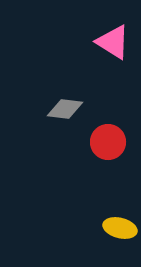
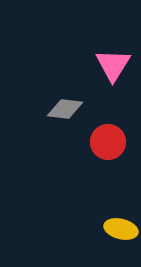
pink triangle: moved 23 px down; rotated 30 degrees clockwise
yellow ellipse: moved 1 px right, 1 px down
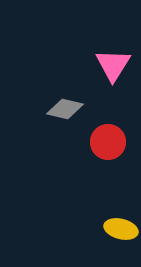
gray diamond: rotated 6 degrees clockwise
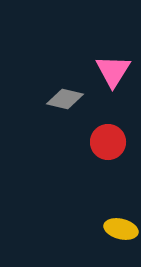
pink triangle: moved 6 px down
gray diamond: moved 10 px up
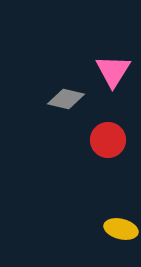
gray diamond: moved 1 px right
red circle: moved 2 px up
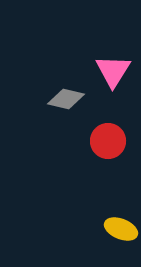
red circle: moved 1 px down
yellow ellipse: rotated 8 degrees clockwise
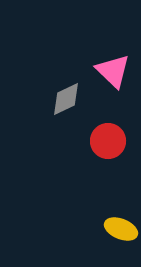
pink triangle: rotated 18 degrees counterclockwise
gray diamond: rotated 39 degrees counterclockwise
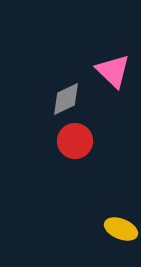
red circle: moved 33 px left
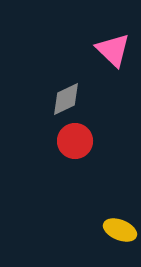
pink triangle: moved 21 px up
yellow ellipse: moved 1 px left, 1 px down
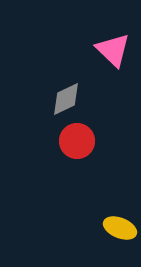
red circle: moved 2 px right
yellow ellipse: moved 2 px up
